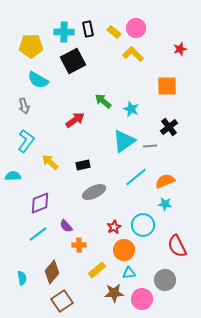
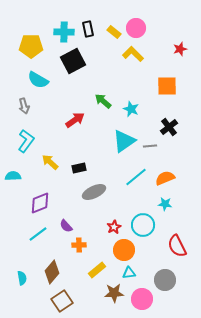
black rectangle at (83, 165): moved 4 px left, 3 px down
orange semicircle at (165, 181): moved 3 px up
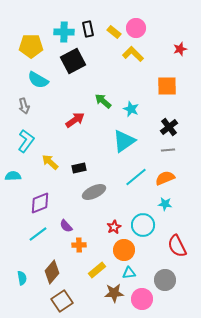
gray line at (150, 146): moved 18 px right, 4 px down
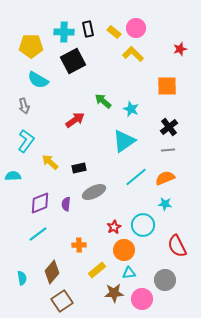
purple semicircle at (66, 226): moved 22 px up; rotated 48 degrees clockwise
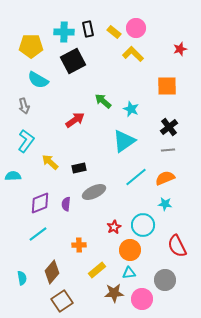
orange circle at (124, 250): moved 6 px right
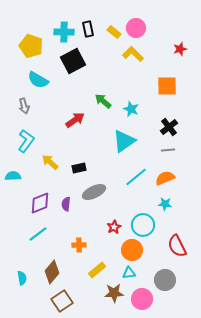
yellow pentagon at (31, 46): rotated 20 degrees clockwise
orange circle at (130, 250): moved 2 px right
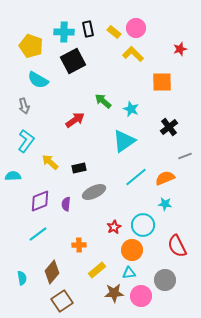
orange square at (167, 86): moved 5 px left, 4 px up
gray line at (168, 150): moved 17 px right, 6 px down; rotated 16 degrees counterclockwise
purple diamond at (40, 203): moved 2 px up
pink circle at (142, 299): moved 1 px left, 3 px up
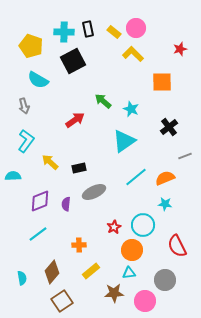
yellow rectangle at (97, 270): moved 6 px left, 1 px down
pink circle at (141, 296): moved 4 px right, 5 px down
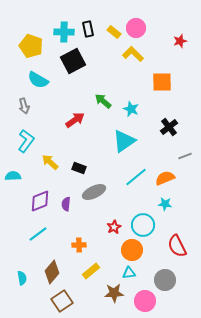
red star at (180, 49): moved 8 px up
black rectangle at (79, 168): rotated 32 degrees clockwise
